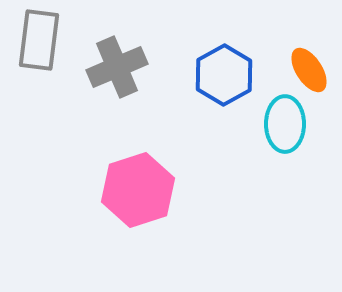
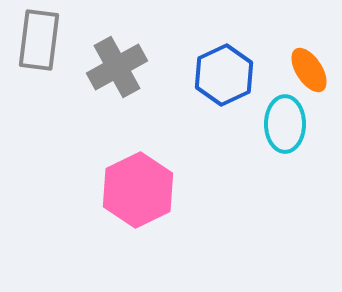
gray cross: rotated 6 degrees counterclockwise
blue hexagon: rotated 4 degrees clockwise
pink hexagon: rotated 8 degrees counterclockwise
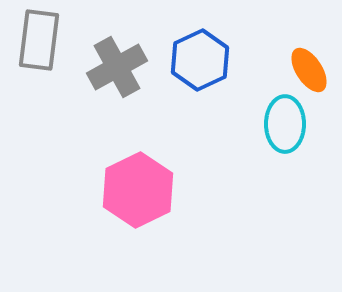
blue hexagon: moved 24 px left, 15 px up
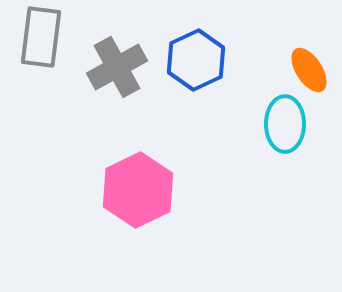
gray rectangle: moved 2 px right, 3 px up
blue hexagon: moved 4 px left
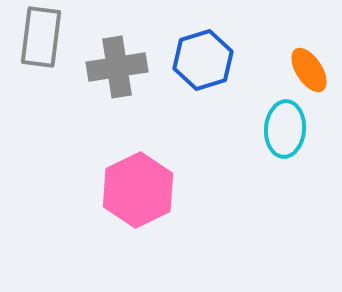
blue hexagon: moved 7 px right; rotated 8 degrees clockwise
gray cross: rotated 20 degrees clockwise
cyan ellipse: moved 5 px down; rotated 4 degrees clockwise
